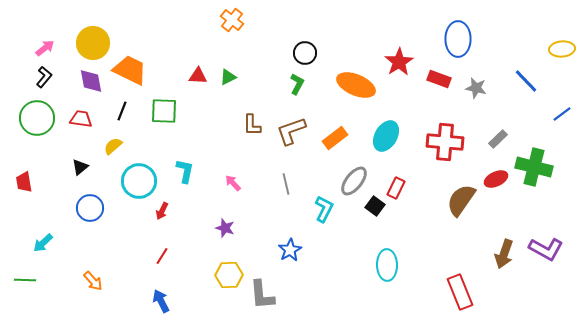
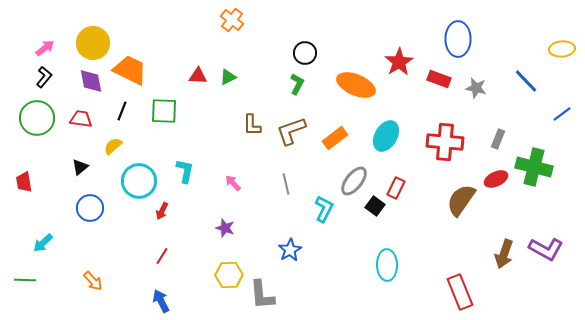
gray rectangle at (498, 139): rotated 24 degrees counterclockwise
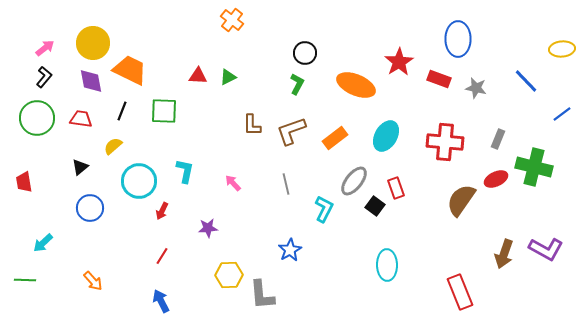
red rectangle at (396, 188): rotated 45 degrees counterclockwise
purple star at (225, 228): moved 17 px left; rotated 24 degrees counterclockwise
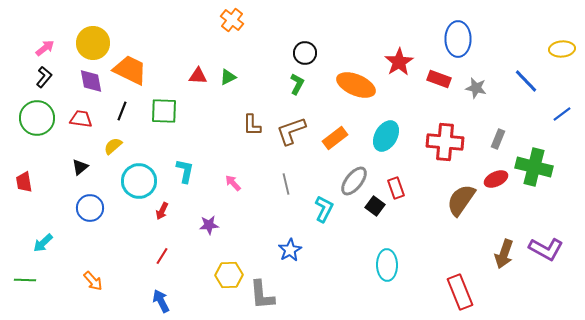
purple star at (208, 228): moved 1 px right, 3 px up
